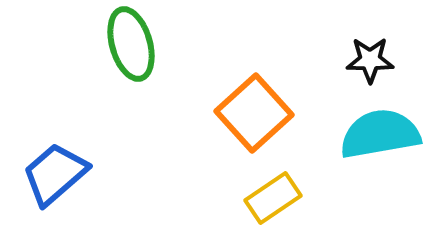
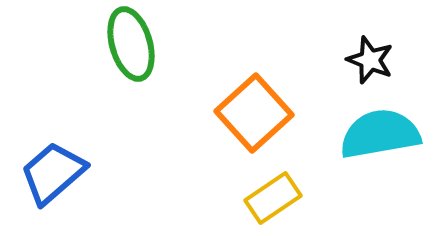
black star: rotated 21 degrees clockwise
blue trapezoid: moved 2 px left, 1 px up
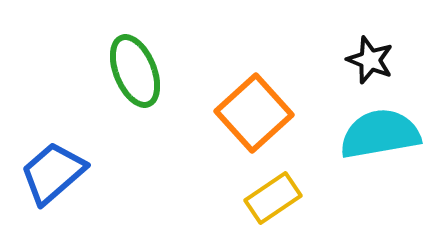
green ellipse: moved 4 px right, 27 px down; rotated 6 degrees counterclockwise
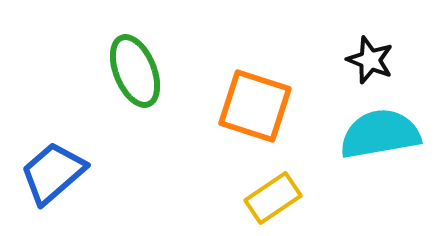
orange square: moved 1 px right, 7 px up; rotated 30 degrees counterclockwise
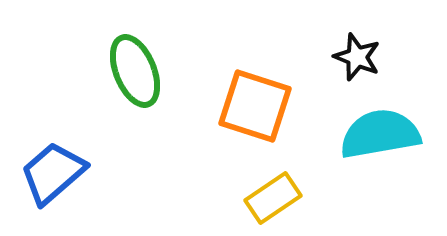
black star: moved 13 px left, 3 px up
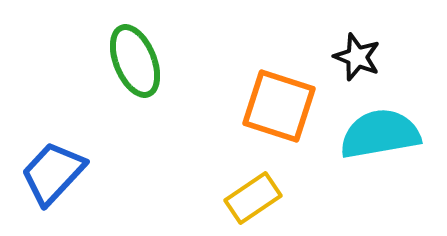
green ellipse: moved 10 px up
orange square: moved 24 px right
blue trapezoid: rotated 6 degrees counterclockwise
yellow rectangle: moved 20 px left
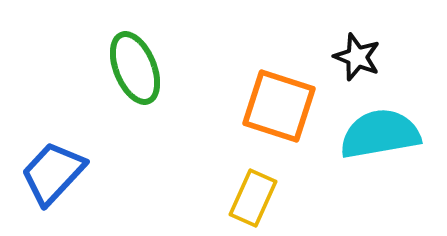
green ellipse: moved 7 px down
yellow rectangle: rotated 32 degrees counterclockwise
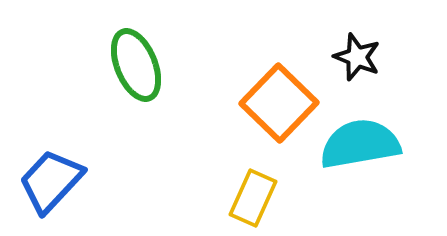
green ellipse: moved 1 px right, 3 px up
orange square: moved 3 px up; rotated 26 degrees clockwise
cyan semicircle: moved 20 px left, 10 px down
blue trapezoid: moved 2 px left, 8 px down
